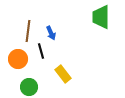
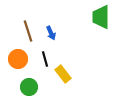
brown line: rotated 25 degrees counterclockwise
black line: moved 4 px right, 8 px down
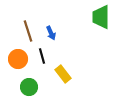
black line: moved 3 px left, 3 px up
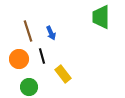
orange circle: moved 1 px right
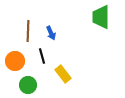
brown line: rotated 20 degrees clockwise
orange circle: moved 4 px left, 2 px down
green circle: moved 1 px left, 2 px up
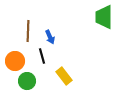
green trapezoid: moved 3 px right
blue arrow: moved 1 px left, 4 px down
yellow rectangle: moved 1 px right, 2 px down
green circle: moved 1 px left, 4 px up
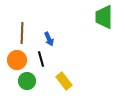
brown line: moved 6 px left, 2 px down
blue arrow: moved 1 px left, 2 px down
black line: moved 1 px left, 3 px down
orange circle: moved 2 px right, 1 px up
yellow rectangle: moved 5 px down
